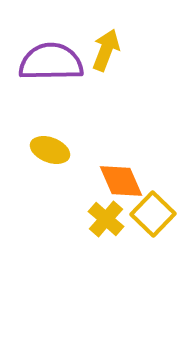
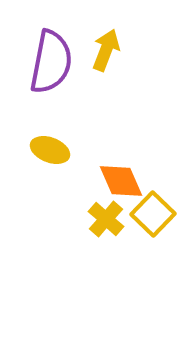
purple semicircle: rotated 102 degrees clockwise
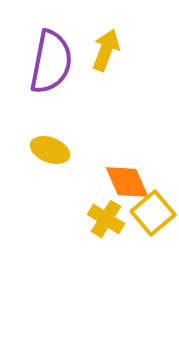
orange diamond: moved 6 px right, 1 px down
yellow square: moved 1 px up; rotated 6 degrees clockwise
yellow cross: rotated 9 degrees counterclockwise
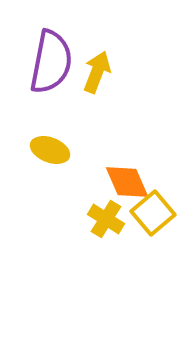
yellow arrow: moved 9 px left, 22 px down
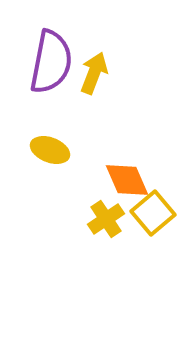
yellow arrow: moved 3 px left, 1 px down
orange diamond: moved 2 px up
yellow cross: rotated 24 degrees clockwise
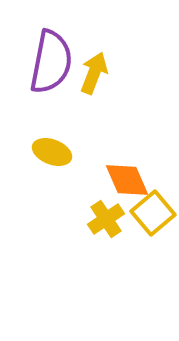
yellow ellipse: moved 2 px right, 2 px down
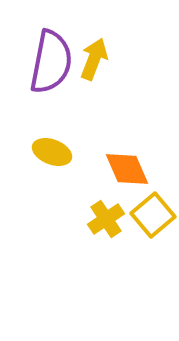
yellow arrow: moved 14 px up
orange diamond: moved 11 px up
yellow square: moved 2 px down
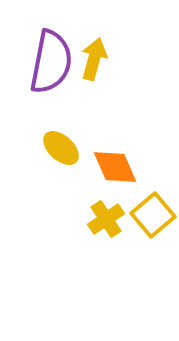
yellow arrow: rotated 6 degrees counterclockwise
yellow ellipse: moved 9 px right, 4 px up; rotated 21 degrees clockwise
orange diamond: moved 12 px left, 2 px up
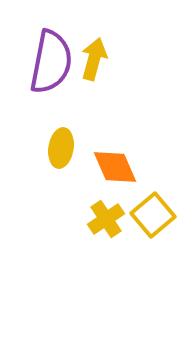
yellow ellipse: rotated 57 degrees clockwise
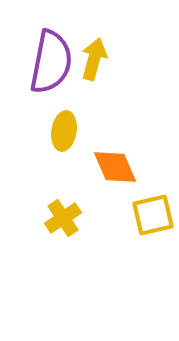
yellow ellipse: moved 3 px right, 17 px up
yellow square: rotated 27 degrees clockwise
yellow cross: moved 43 px left, 1 px up
